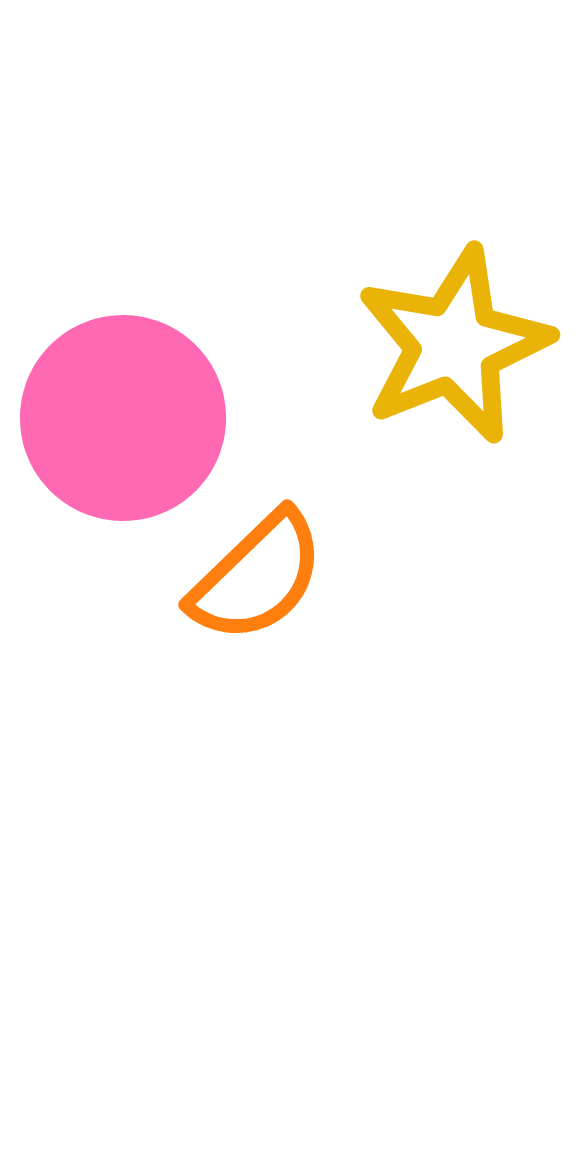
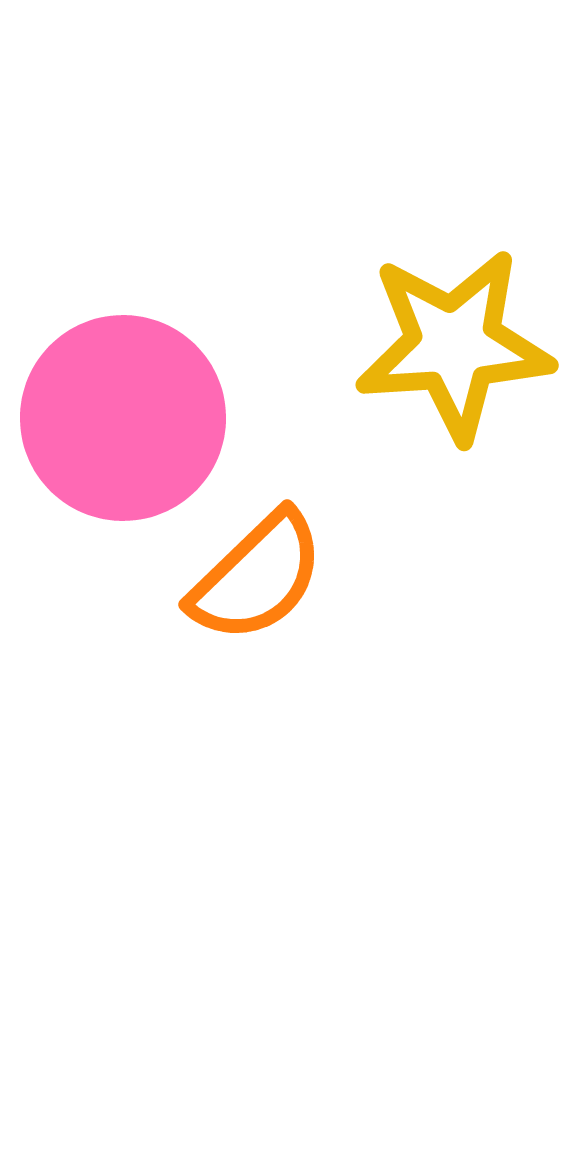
yellow star: rotated 18 degrees clockwise
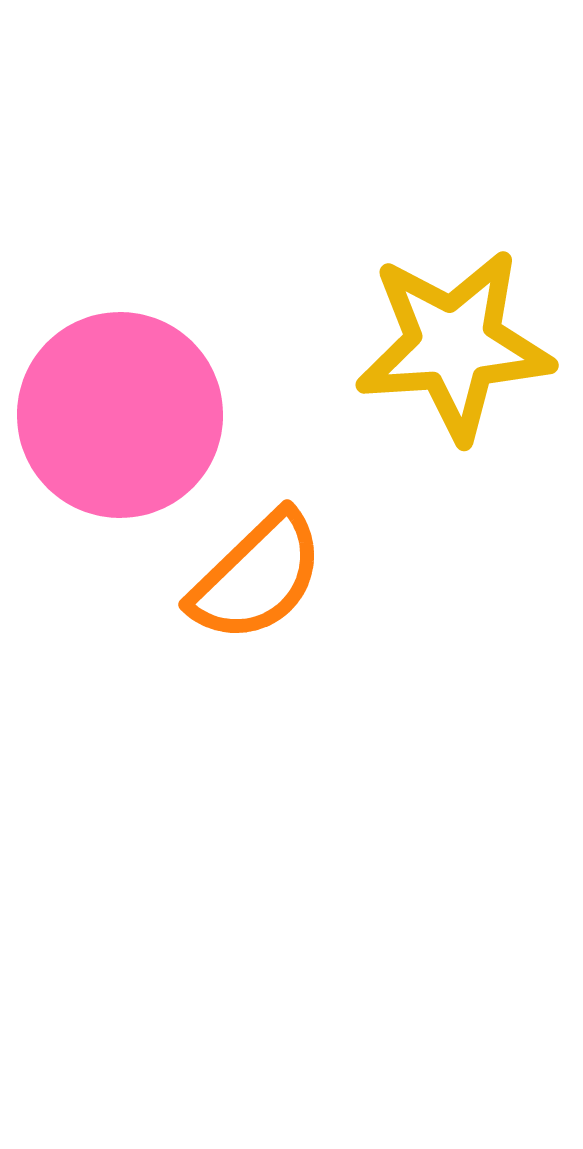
pink circle: moved 3 px left, 3 px up
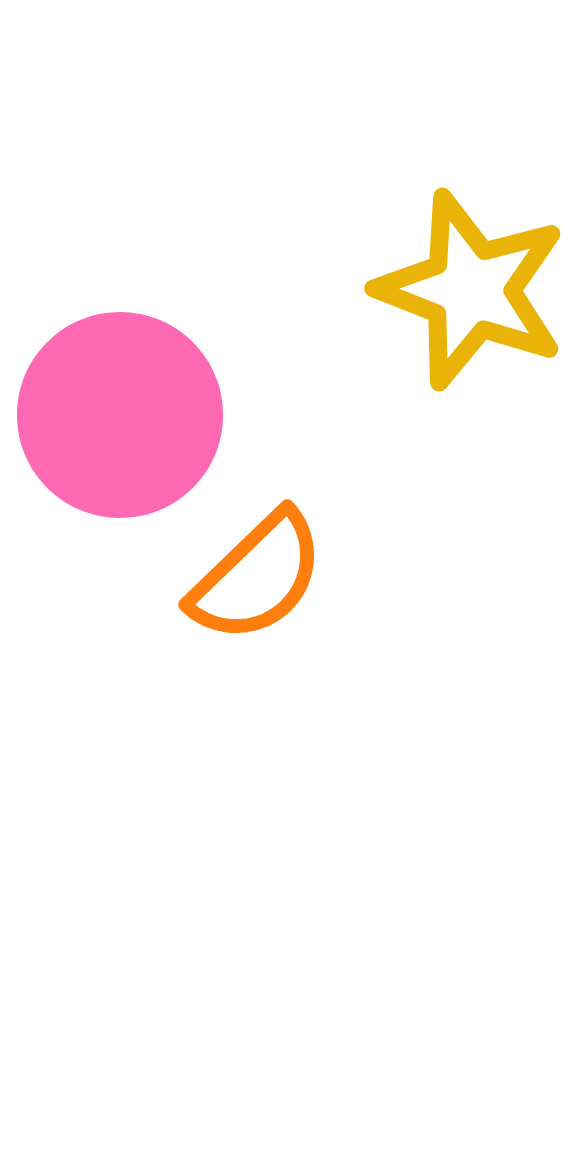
yellow star: moved 17 px right, 55 px up; rotated 25 degrees clockwise
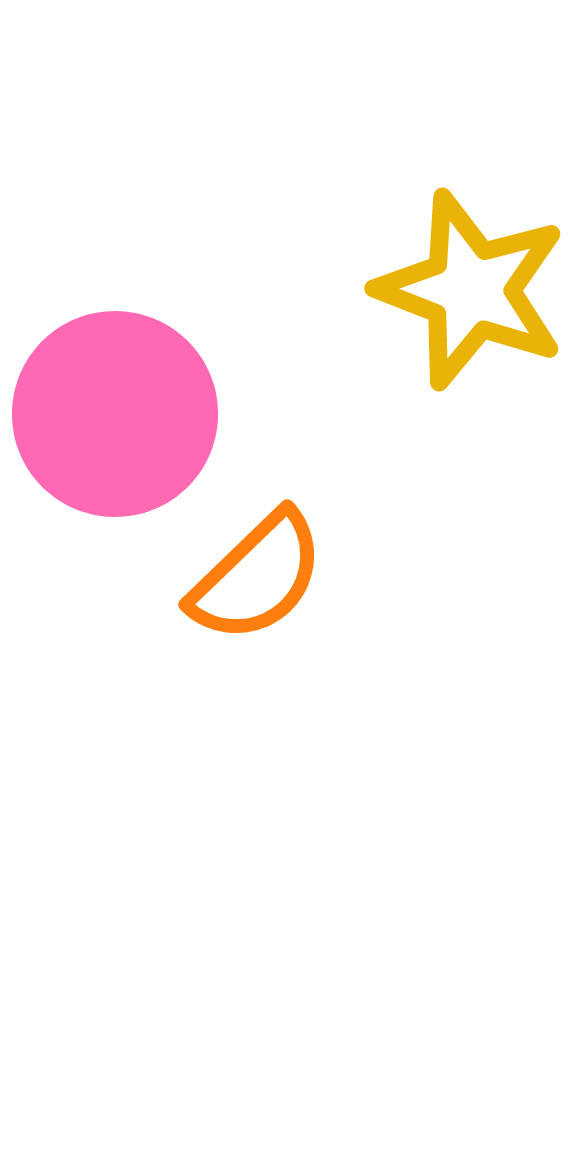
pink circle: moved 5 px left, 1 px up
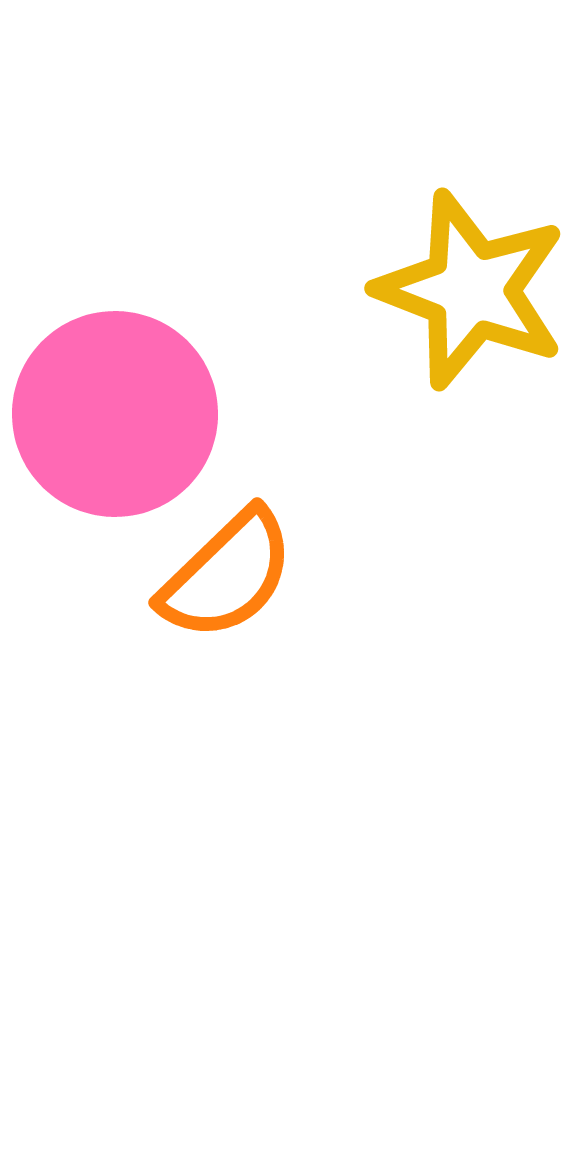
orange semicircle: moved 30 px left, 2 px up
